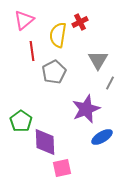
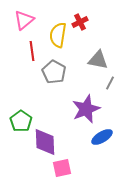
gray triangle: rotated 50 degrees counterclockwise
gray pentagon: rotated 15 degrees counterclockwise
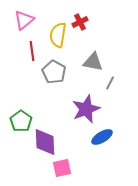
gray triangle: moved 5 px left, 2 px down
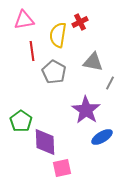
pink triangle: rotated 30 degrees clockwise
purple star: moved 1 px down; rotated 16 degrees counterclockwise
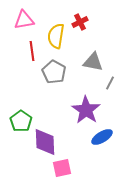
yellow semicircle: moved 2 px left, 1 px down
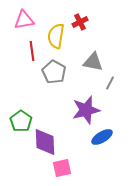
purple star: rotated 24 degrees clockwise
